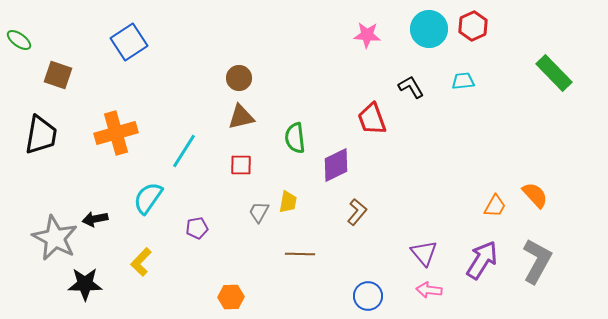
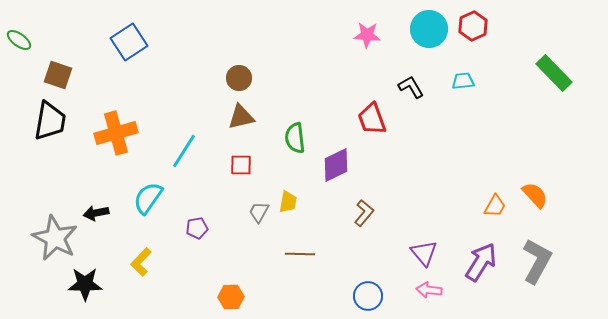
black trapezoid: moved 9 px right, 14 px up
brown L-shape: moved 7 px right, 1 px down
black arrow: moved 1 px right, 6 px up
purple arrow: moved 1 px left, 2 px down
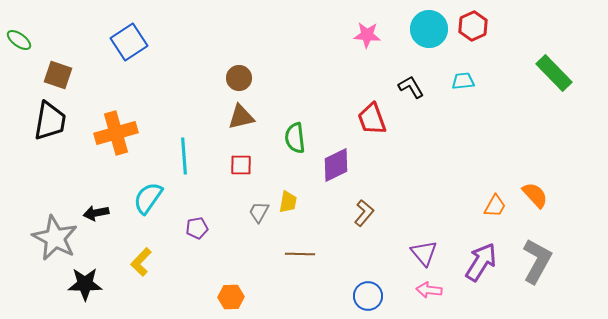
cyan line: moved 5 px down; rotated 36 degrees counterclockwise
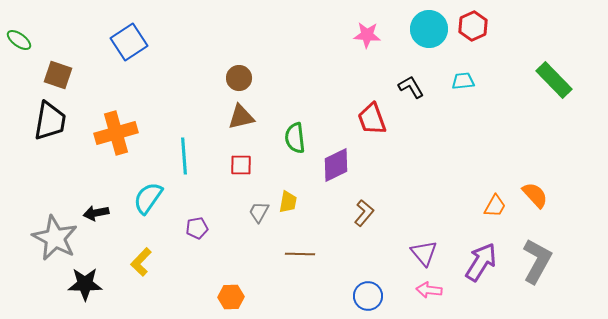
green rectangle: moved 7 px down
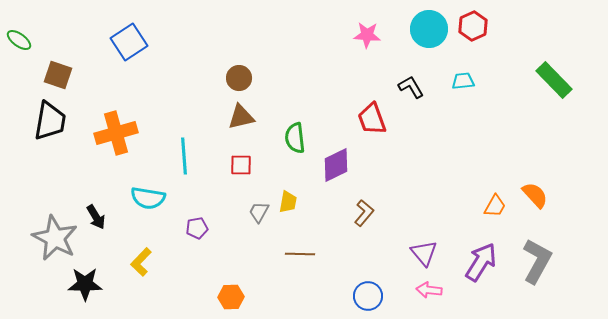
cyan semicircle: rotated 116 degrees counterclockwise
black arrow: moved 4 px down; rotated 110 degrees counterclockwise
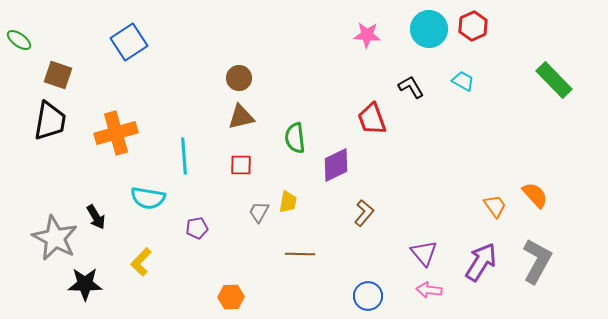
cyan trapezoid: rotated 35 degrees clockwise
orange trapezoid: rotated 65 degrees counterclockwise
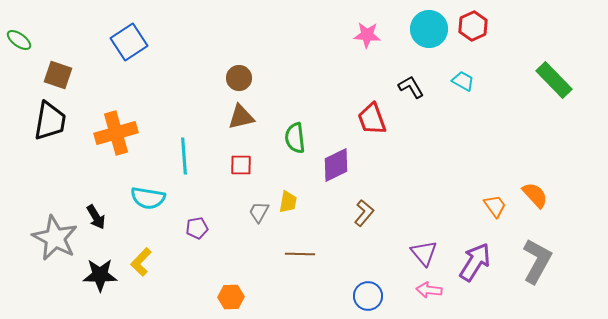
purple arrow: moved 6 px left
black star: moved 15 px right, 9 px up
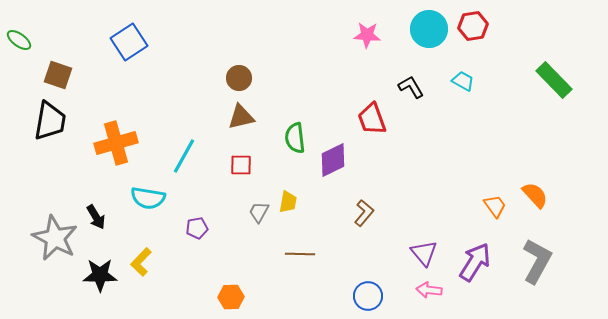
red hexagon: rotated 16 degrees clockwise
orange cross: moved 10 px down
cyan line: rotated 33 degrees clockwise
purple diamond: moved 3 px left, 5 px up
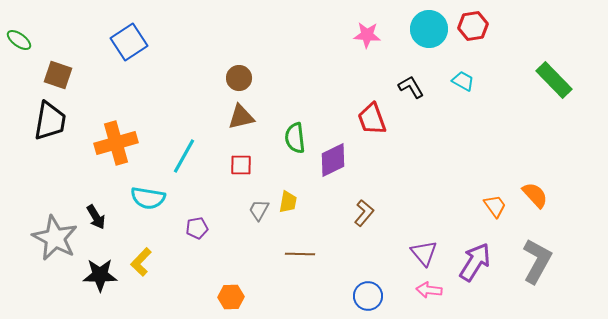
gray trapezoid: moved 2 px up
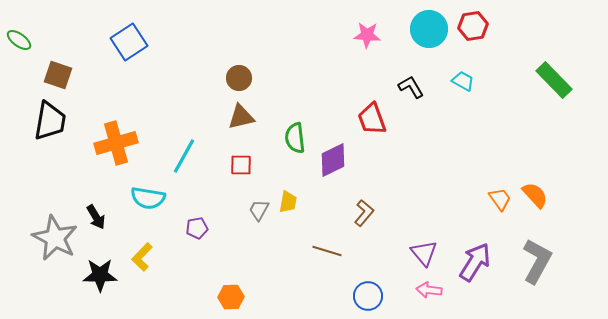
orange trapezoid: moved 5 px right, 7 px up
brown line: moved 27 px right, 3 px up; rotated 16 degrees clockwise
yellow L-shape: moved 1 px right, 5 px up
